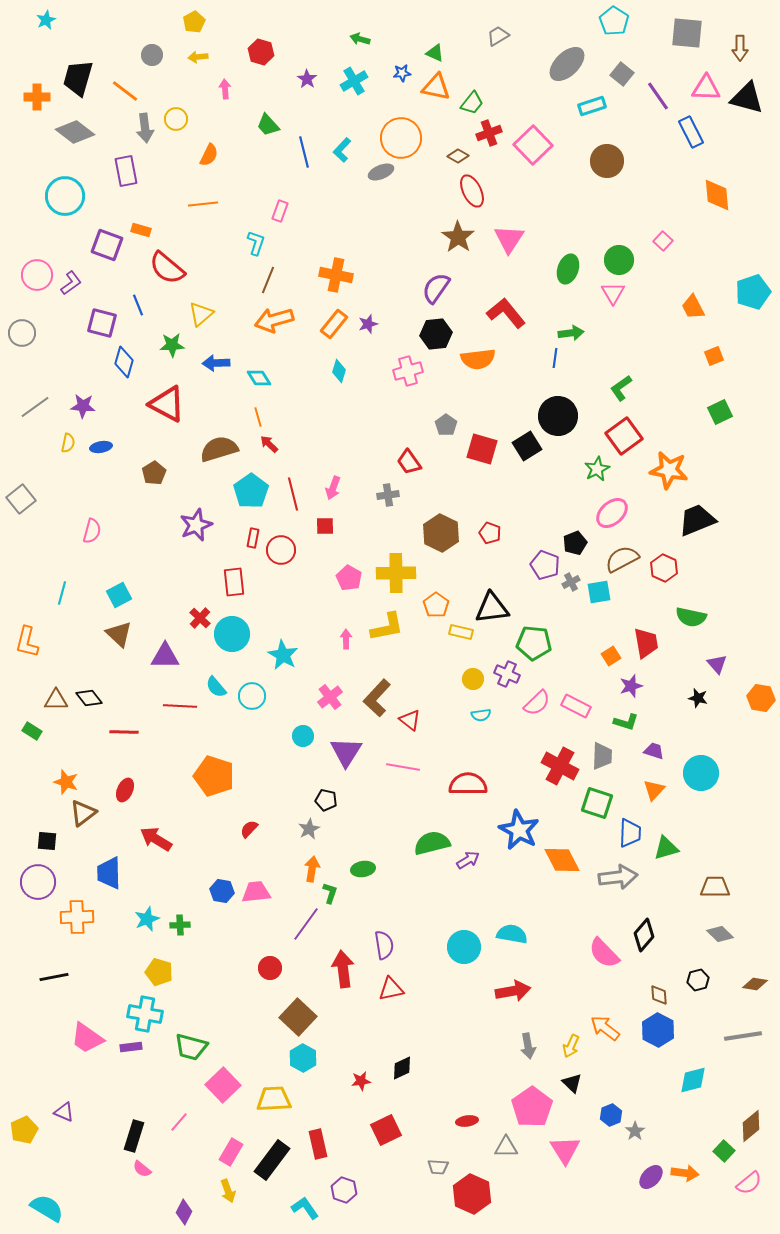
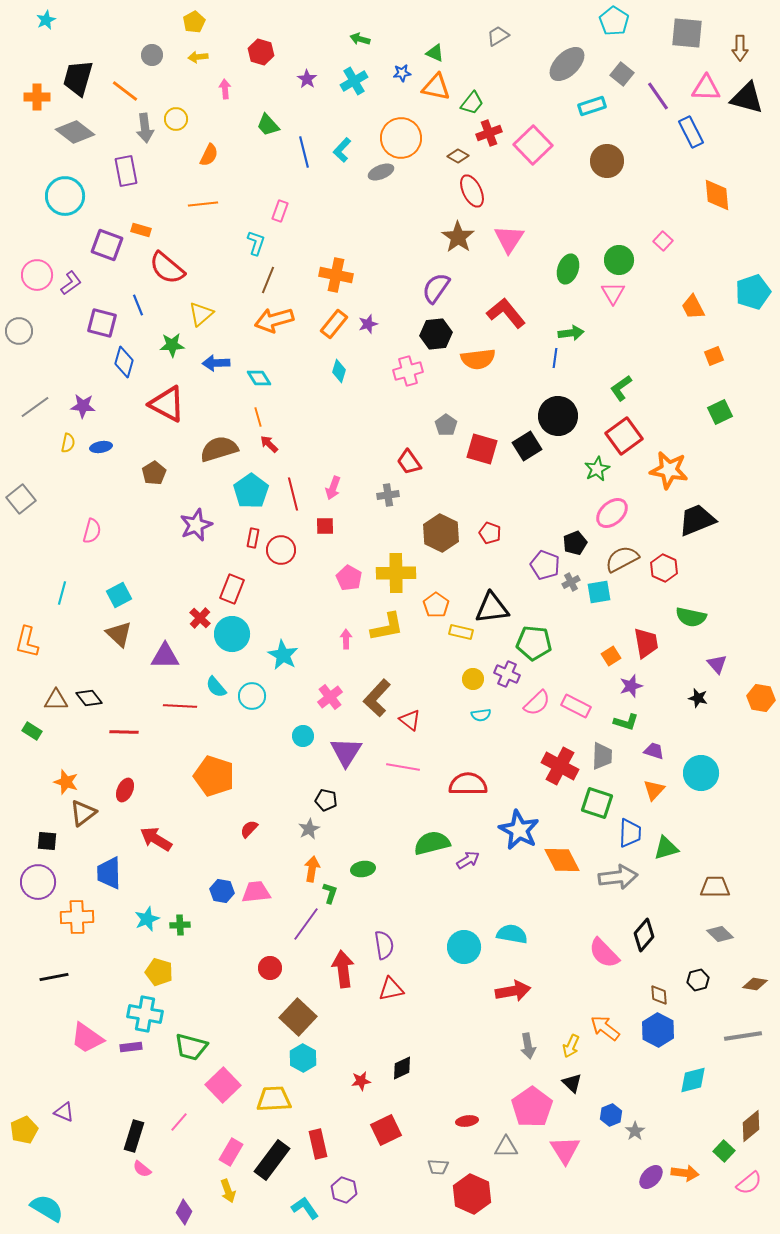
gray circle at (22, 333): moved 3 px left, 2 px up
red rectangle at (234, 582): moved 2 px left, 7 px down; rotated 28 degrees clockwise
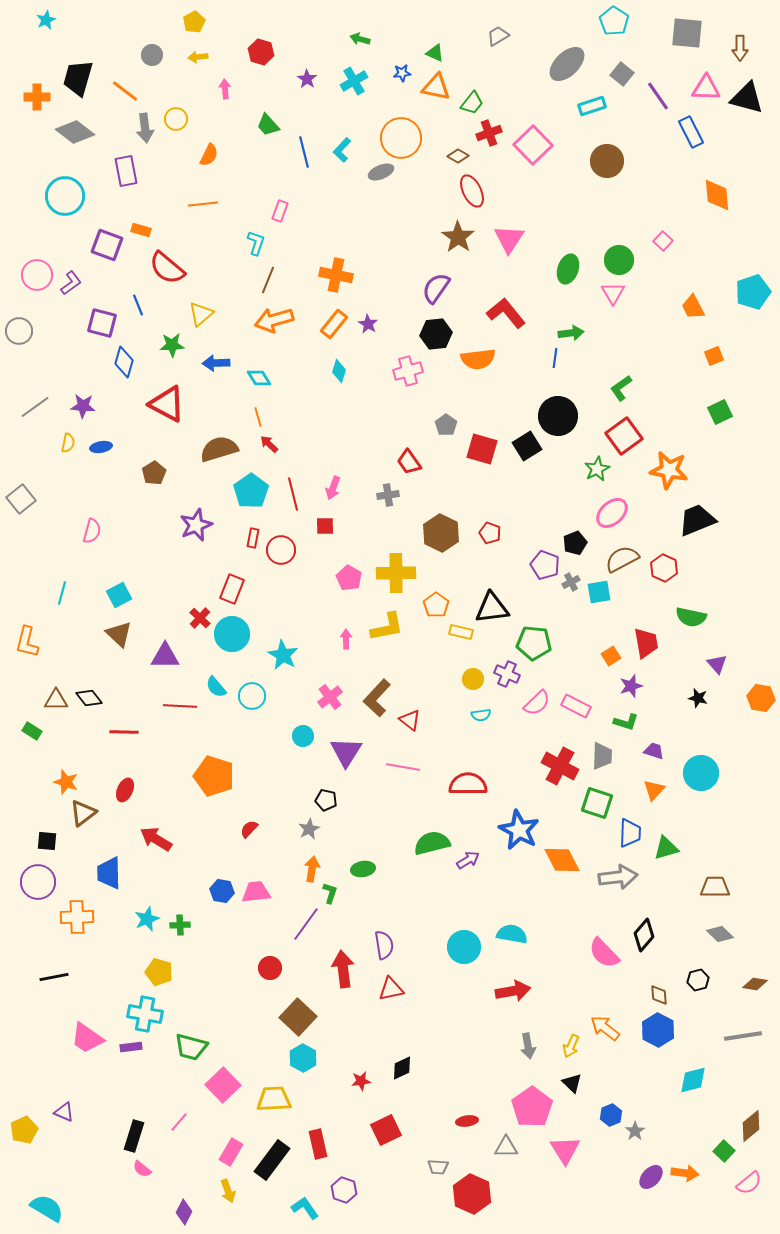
purple star at (368, 324): rotated 24 degrees counterclockwise
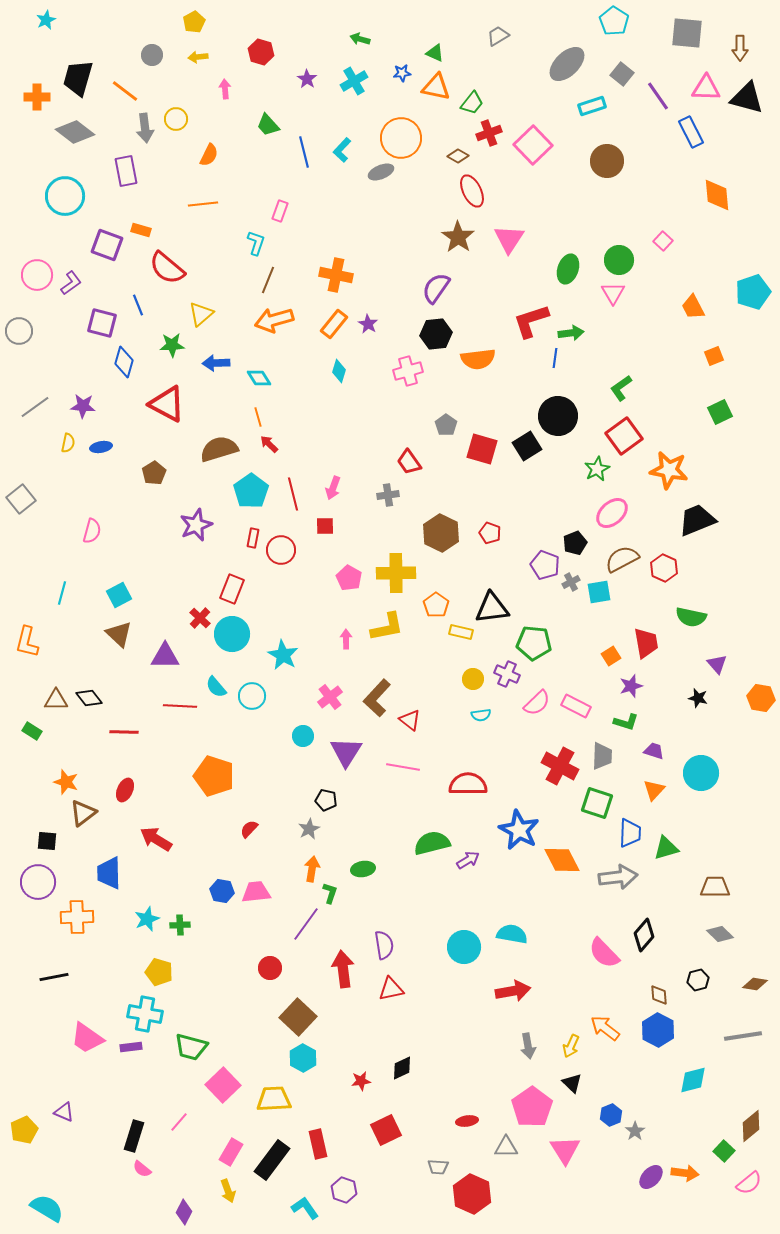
red L-shape at (506, 313): moved 25 px right, 8 px down; rotated 69 degrees counterclockwise
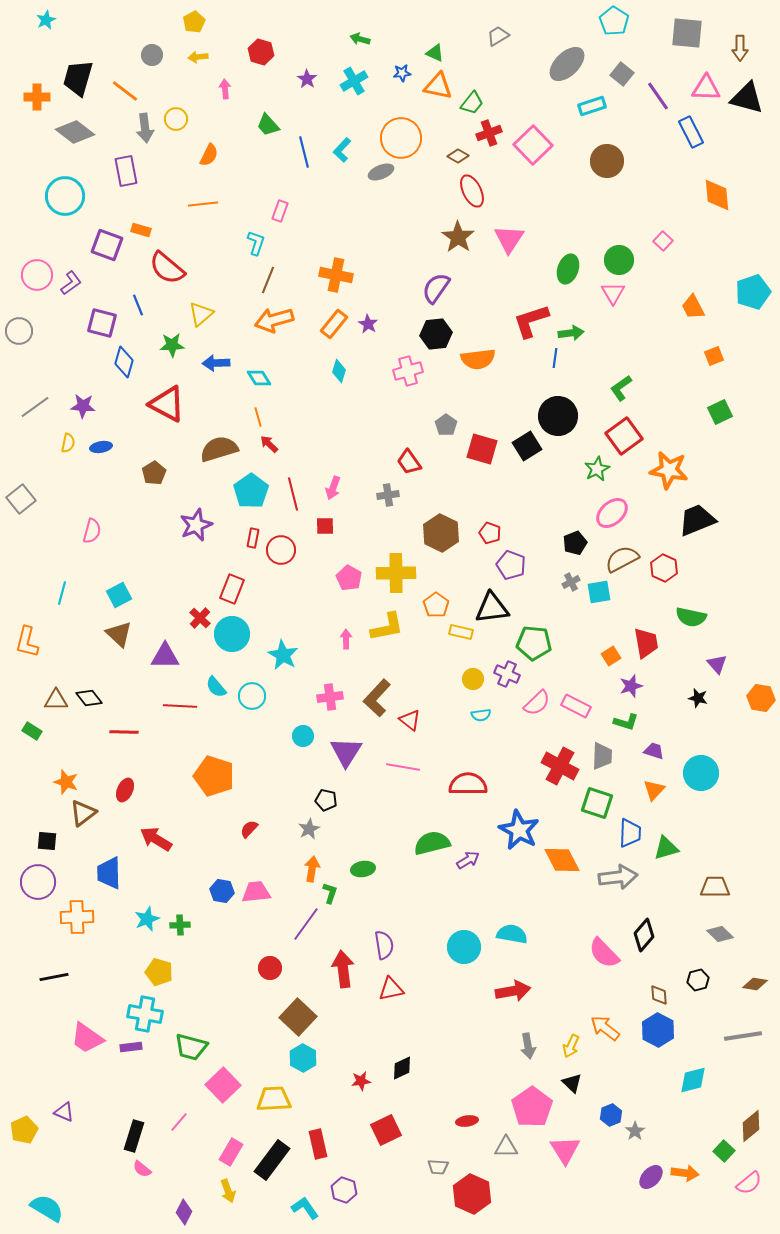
orange triangle at (436, 87): moved 2 px right, 1 px up
purple pentagon at (545, 565): moved 34 px left
pink cross at (330, 697): rotated 30 degrees clockwise
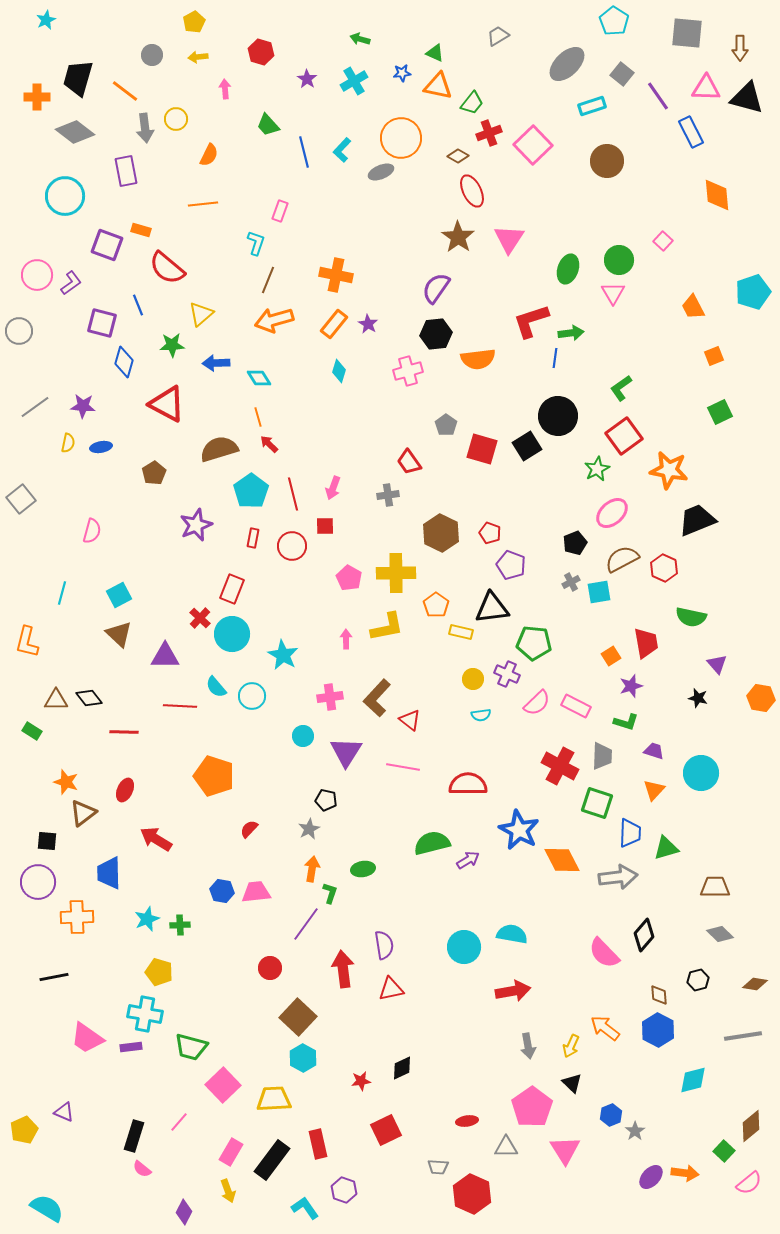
red circle at (281, 550): moved 11 px right, 4 px up
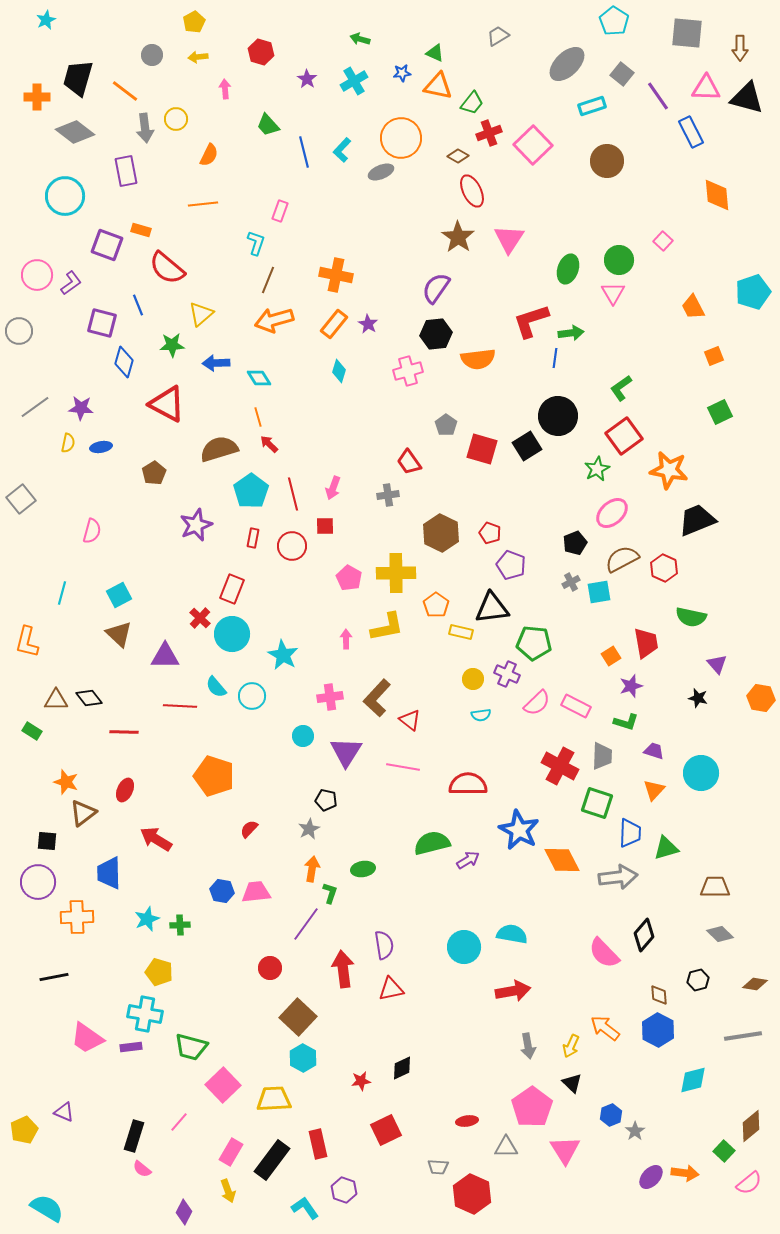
purple star at (83, 406): moved 2 px left, 2 px down
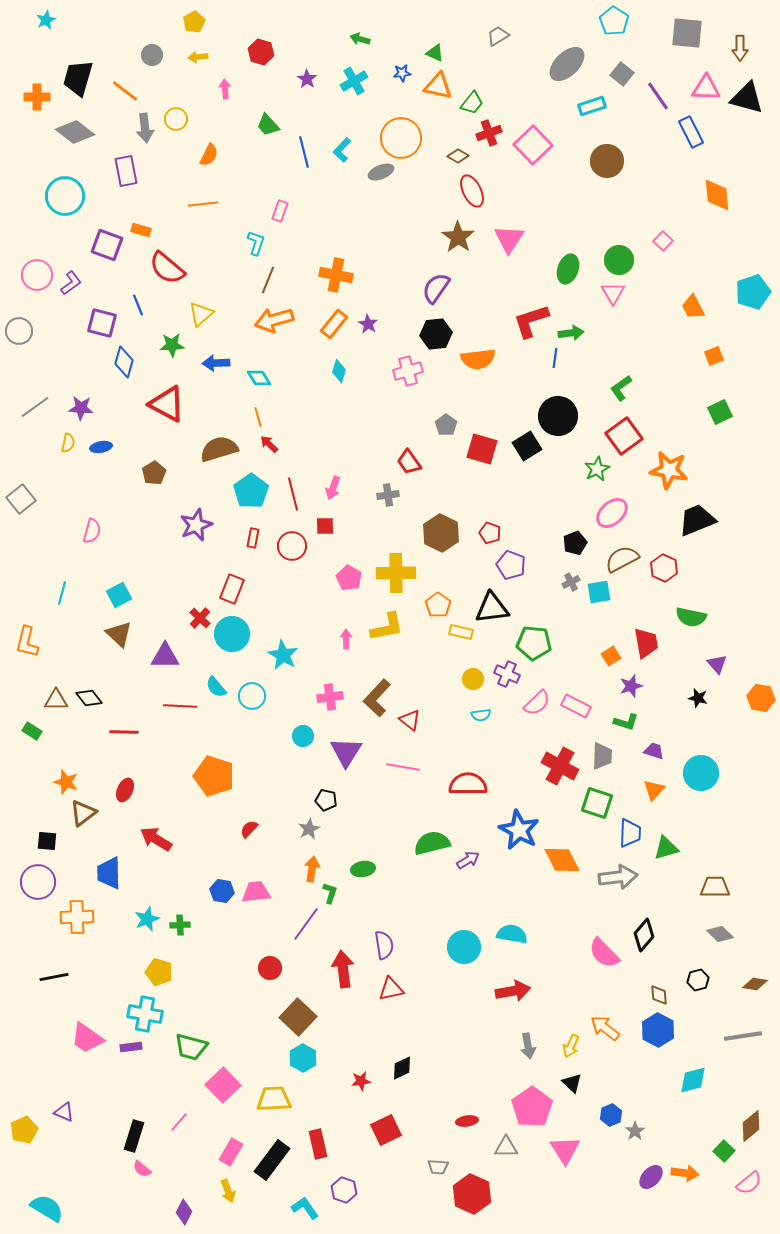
orange pentagon at (436, 605): moved 2 px right
